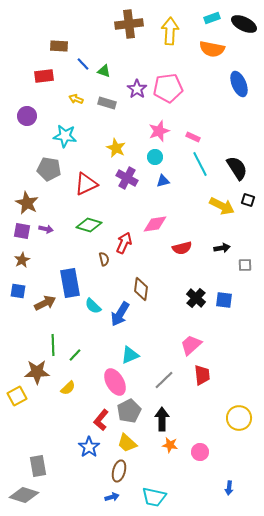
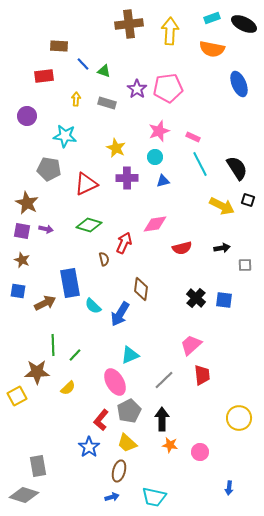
yellow arrow at (76, 99): rotated 72 degrees clockwise
purple cross at (127, 178): rotated 30 degrees counterclockwise
brown star at (22, 260): rotated 21 degrees counterclockwise
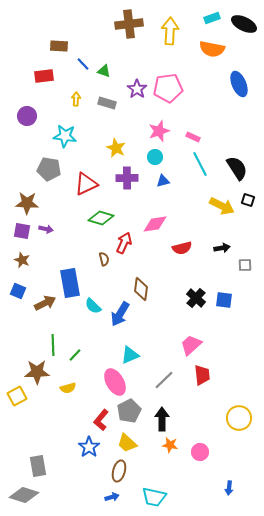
brown star at (27, 203): rotated 25 degrees counterclockwise
green diamond at (89, 225): moved 12 px right, 7 px up
blue square at (18, 291): rotated 14 degrees clockwise
yellow semicircle at (68, 388): rotated 28 degrees clockwise
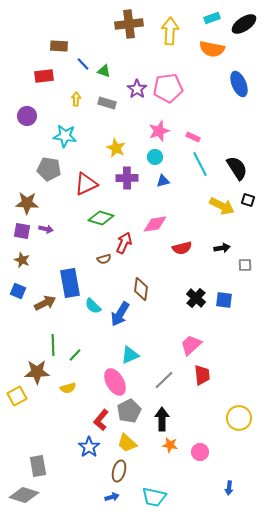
black ellipse at (244, 24): rotated 60 degrees counterclockwise
brown semicircle at (104, 259): rotated 88 degrees clockwise
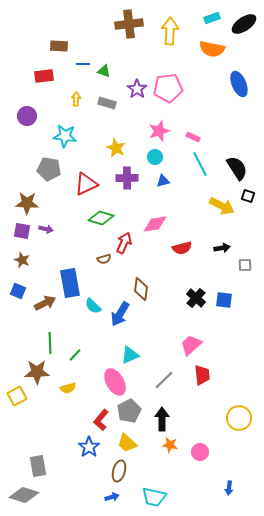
blue line at (83, 64): rotated 48 degrees counterclockwise
black square at (248, 200): moved 4 px up
green line at (53, 345): moved 3 px left, 2 px up
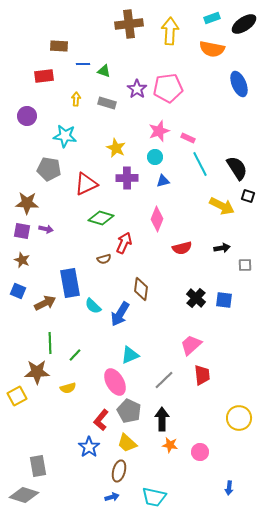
pink rectangle at (193, 137): moved 5 px left, 1 px down
pink diamond at (155, 224): moved 2 px right, 5 px up; rotated 60 degrees counterclockwise
gray pentagon at (129, 411): rotated 20 degrees counterclockwise
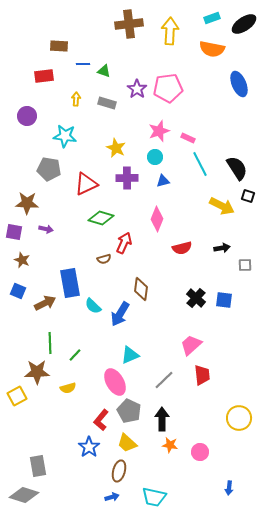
purple square at (22, 231): moved 8 px left, 1 px down
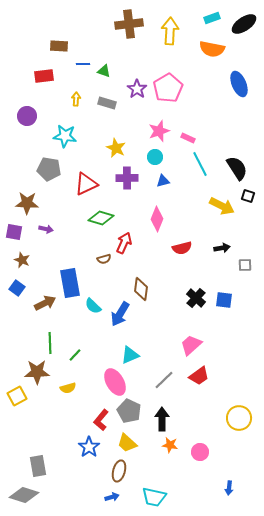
pink pentagon at (168, 88): rotated 24 degrees counterclockwise
blue square at (18, 291): moved 1 px left, 3 px up; rotated 14 degrees clockwise
red trapezoid at (202, 375): moved 3 px left, 1 px down; rotated 60 degrees clockwise
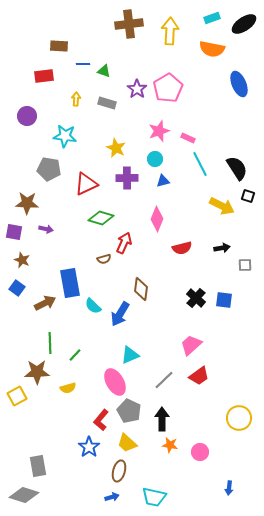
cyan circle at (155, 157): moved 2 px down
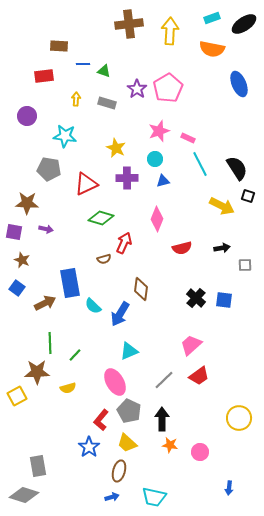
cyan triangle at (130, 355): moved 1 px left, 4 px up
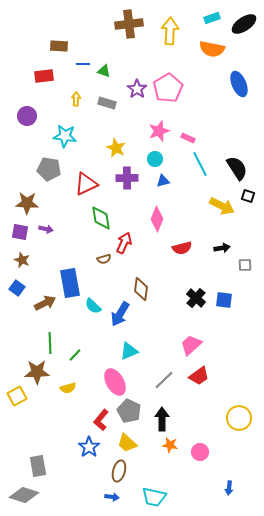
green diamond at (101, 218): rotated 65 degrees clockwise
purple square at (14, 232): moved 6 px right
blue arrow at (112, 497): rotated 24 degrees clockwise
